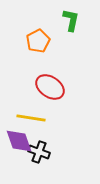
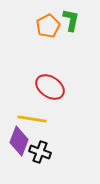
orange pentagon: moved 10 px right, 15 px up
yellow line: moved 1 px right, 1 px down
purple diamond: rotated 40 degrees clockwise
black cross: moved 1 px right
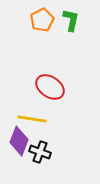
orange pentagon: moved 6 px left, 6 px up
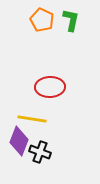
orange pentagon: rotated 20 degrees counterclockwise
red ellipse: rotated 36 degrees counterclockwise
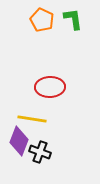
green L-shape: moved 2 px right, 1 px up; rotated 20 degrees counterclockwise
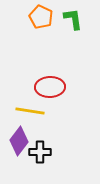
orange pentagon: moved 1 px left, 3 px up
yellow line: moved 2 px left, 8 px up
purple diamond: rotated 16 degrees clockwise
black cross: rotated 20 degrees counterclockwise
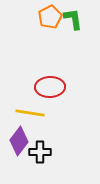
orange pentagon: moved 9 px right; rotated 20 degrees clockwise
yellow line: moved 2 px down
